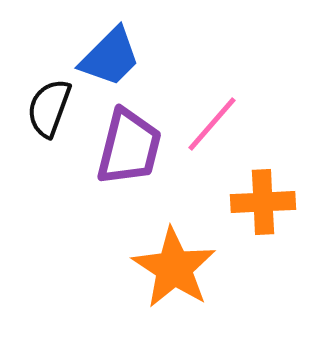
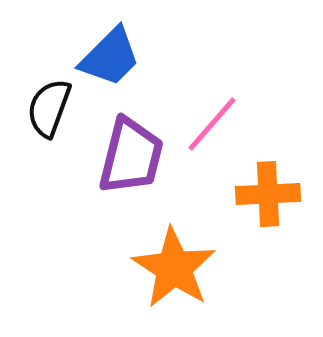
purple trapezoid: moved 2 px right, 9 px down
orange cross: moved 5 px right, 8 px up
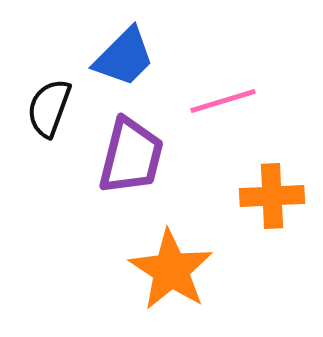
blue trapezoid: moved 14 px right
pink line: moved 11 px right, 23 px up; rotated 32 degrees clockwise
orange cross: moved 4 px right, 2 px down
orange star: moved 3 px left, 2 px down
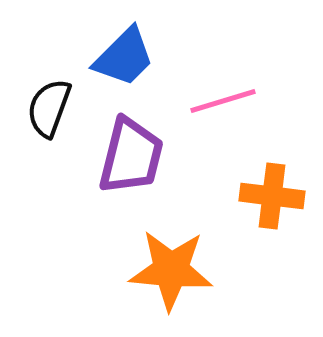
orange cross: rotated 10 degrees clockwise
orange star: rotated 28 degrees counterclockwise
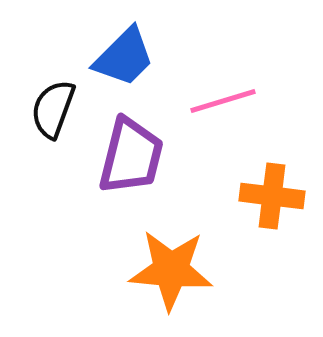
black semicircle: moved 4 px right, 1 px down
